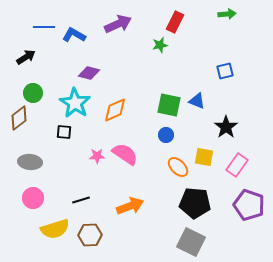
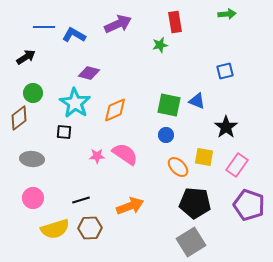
red rectangle: rotated 35 degrees counterclockwise
gray ellipse: moved 2 px right, 3 px up
brown hexagon: moved 7 px up
gray square: rotated 32 degrees clockwise
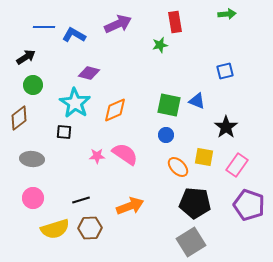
green circle: moved 8 px up
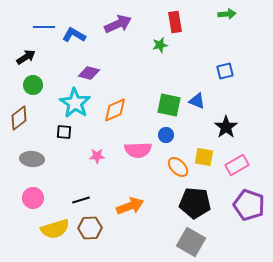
pink semicircle: moved 13 px right, 4 px up; rotated 144 degrees clockwise
pink rectangle: rotated 25 degrees clockwise
gray square: rotated 28 degrees counterclockwise
